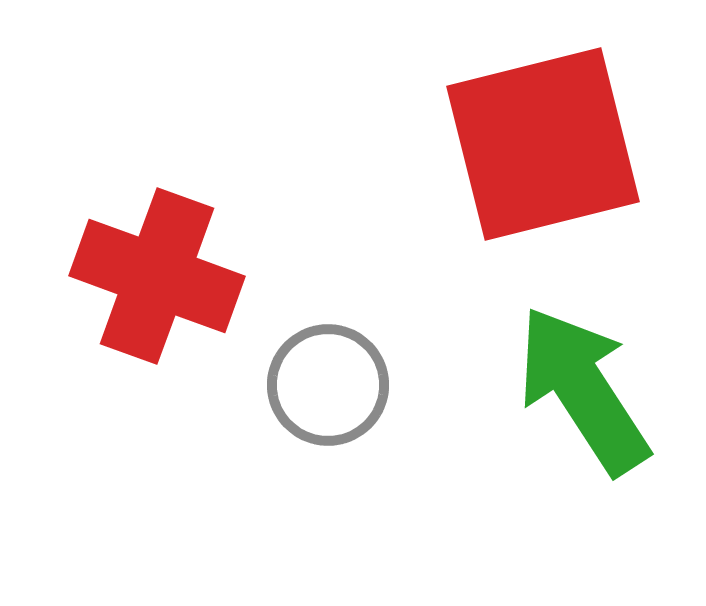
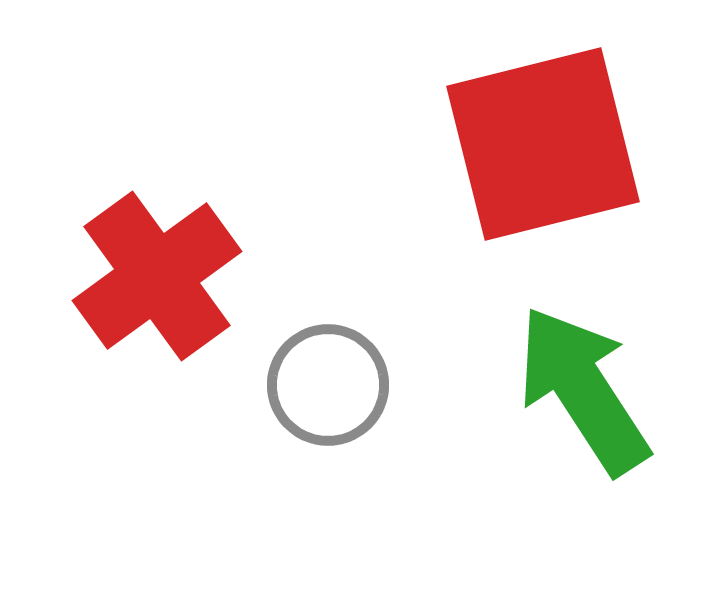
red cross: rotated 34 degrees clockwise
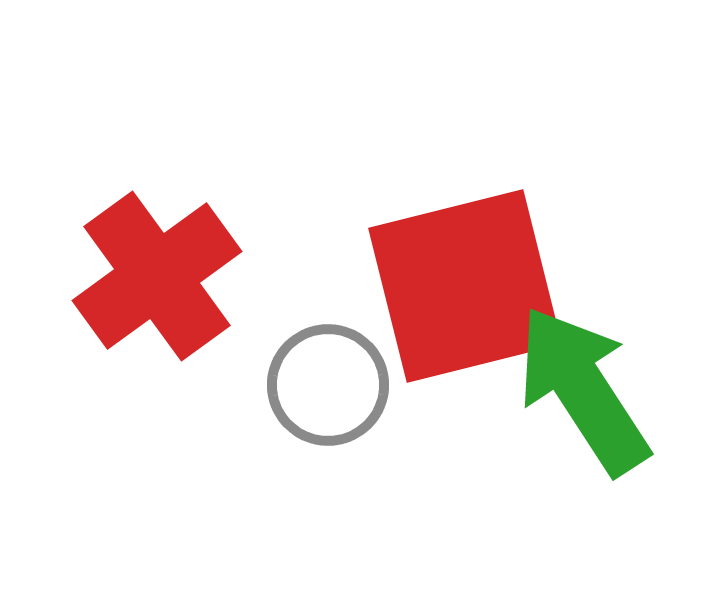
red square: moved 78 px left, 142 px down
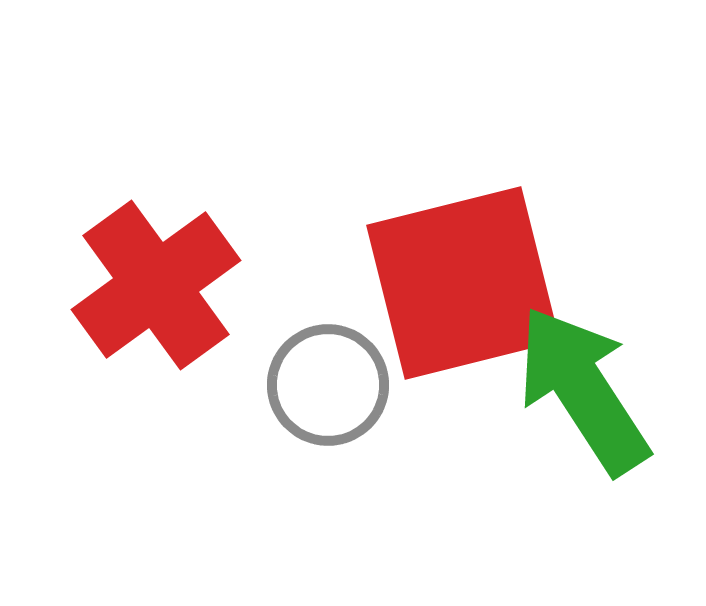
red cross: moved 1 px left, 9 px down
red square: moved 2 px left, 3 px up
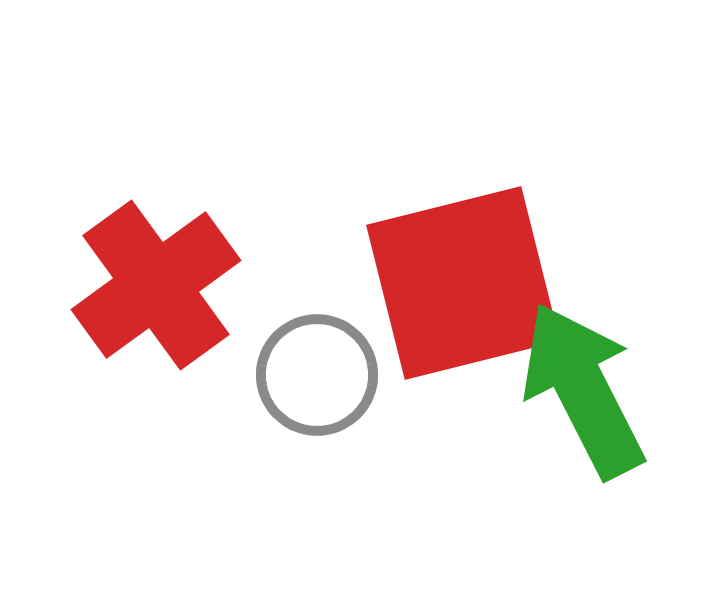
gray circle: moved 11 px left, 10 px up
green arrow: rotated 6 degrees clockwise
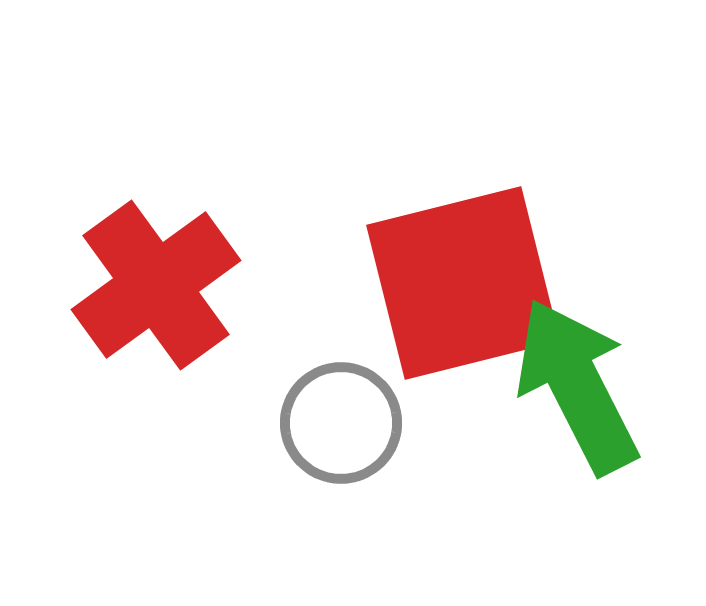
gray circle: moved 24 px right, 48 px down
green arrow: moved 6 px left, 4 px up
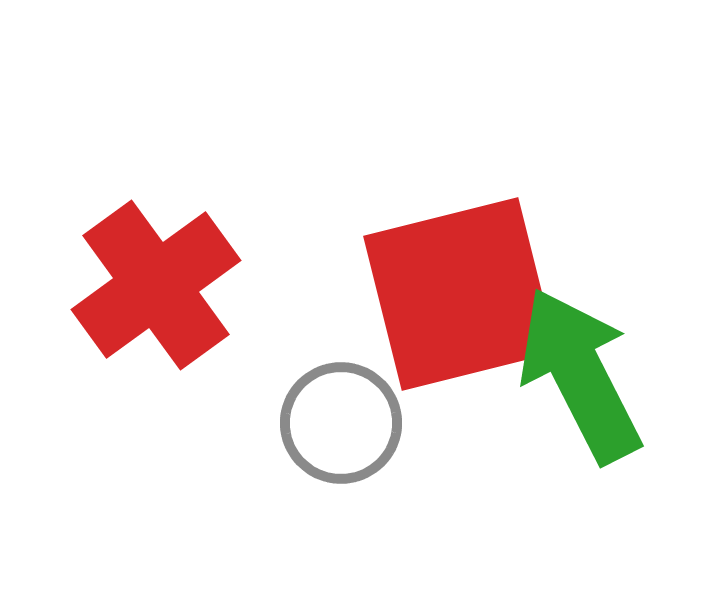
red square: moved 3 px left, 11 px down
green arrow: moved 3 px right, 11 px up
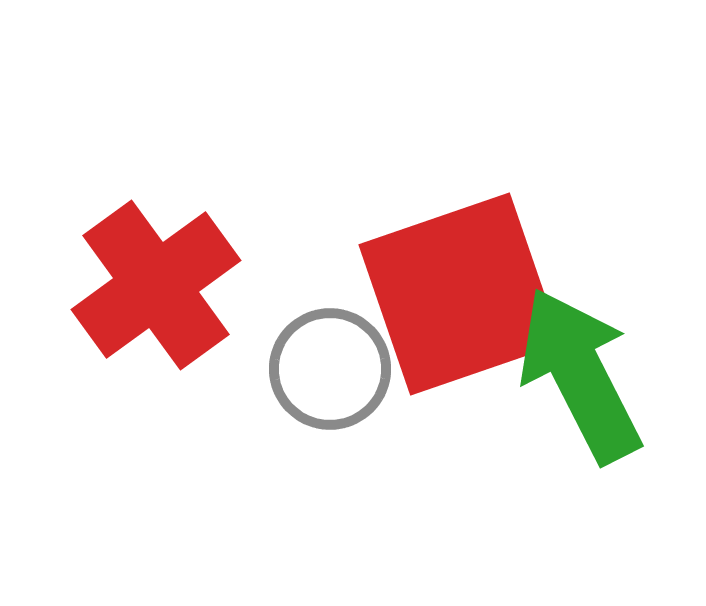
red square: rotated 5 degrees counterclockwise
gray circle: moved 11 px left, 54 px up
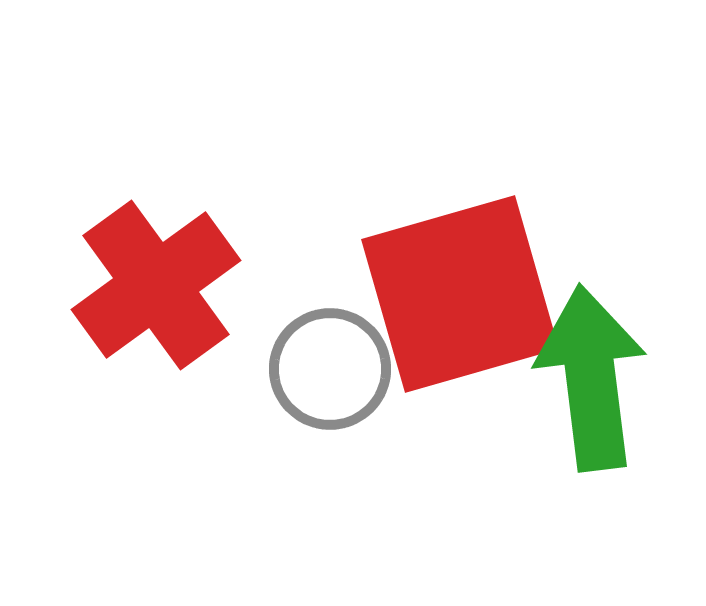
red square: rotated 3 degrees clockwise
green arrow: moved 11 px right, 3 px down; rotated 20 degrees clockwise
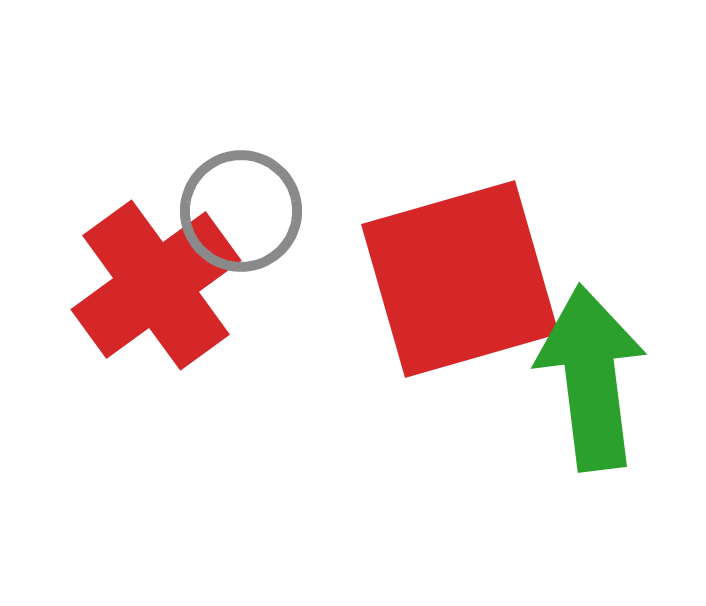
red square: moved 15 px up
gray circle: moved 89 px left, 158 px up
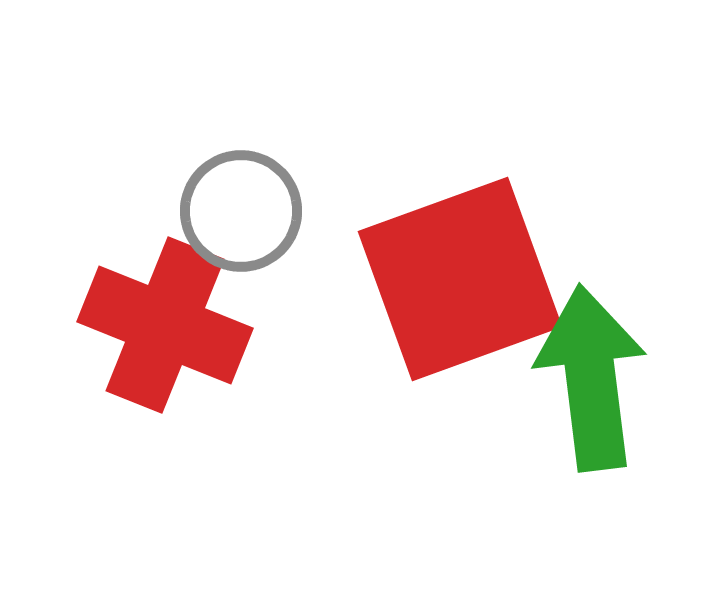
red square: rotated 4 degrees counterclockwise
red cross: moved 9 px right, 40 px down; rotated 32 degrees counterclockwise
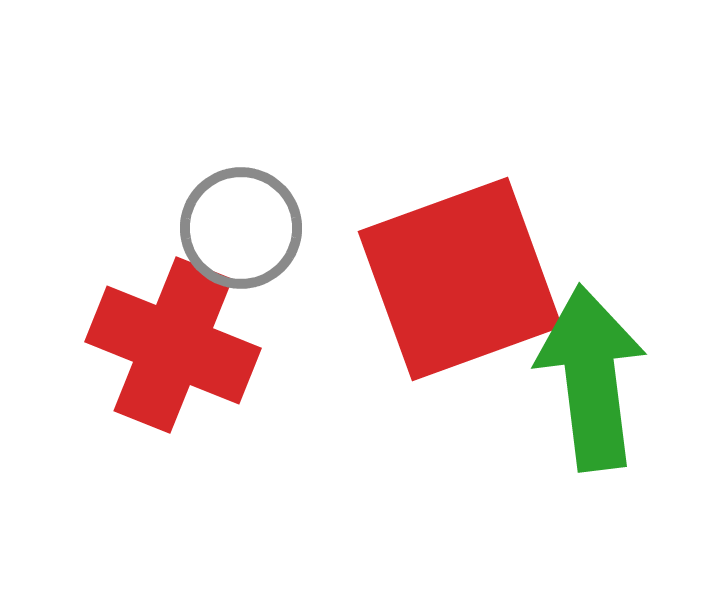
gray circle: moved 17 px down
red cross: moved 8 px right, 20 px down
